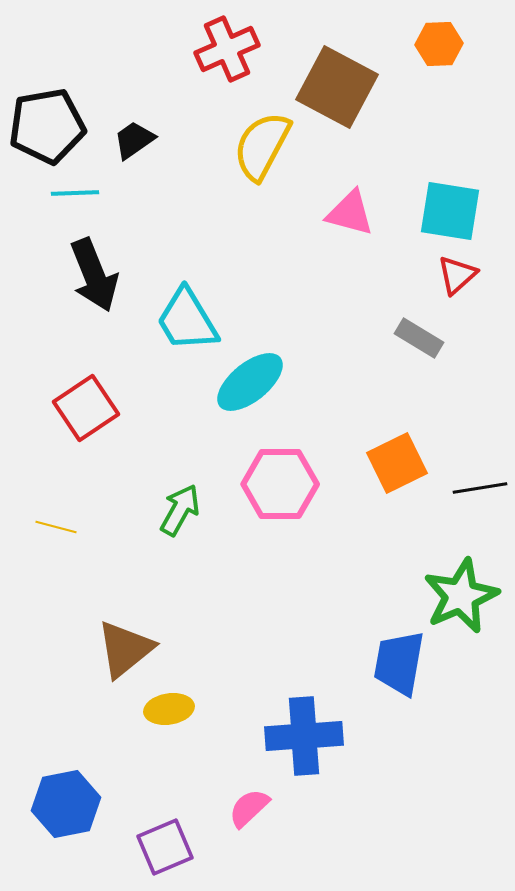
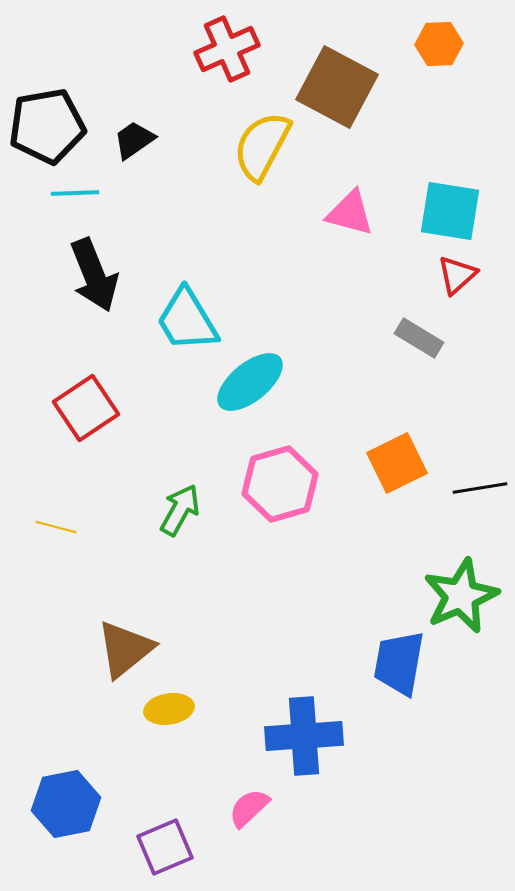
pink hexagon: rotated 16 degrees counterclockwise
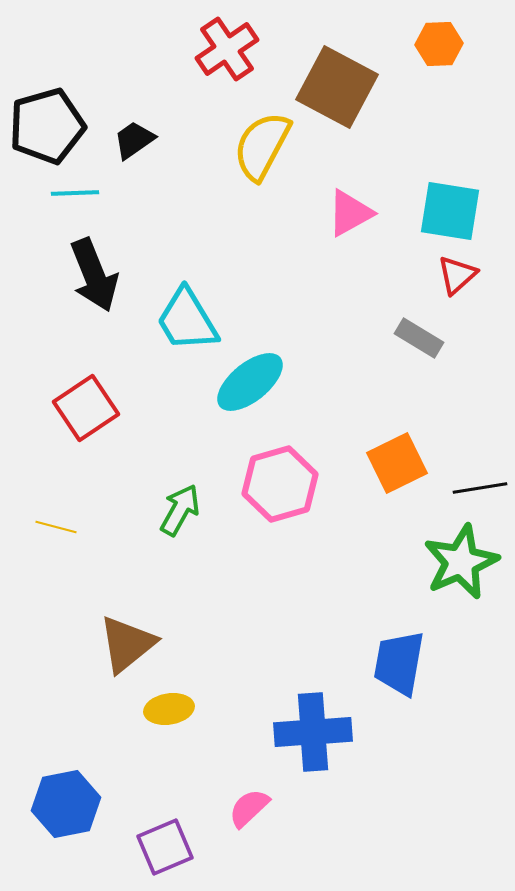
red cross: rotated 10 degrees counterclockwise
black pentagon: rotated 6 degrees counterclockwise
pink triangle: rotated 44 degrees counterclockwise
green star: moved 34 px up
brown triangle: moved 2 px right, 5 px up
blue cross: moved 9 px right, 4 px up
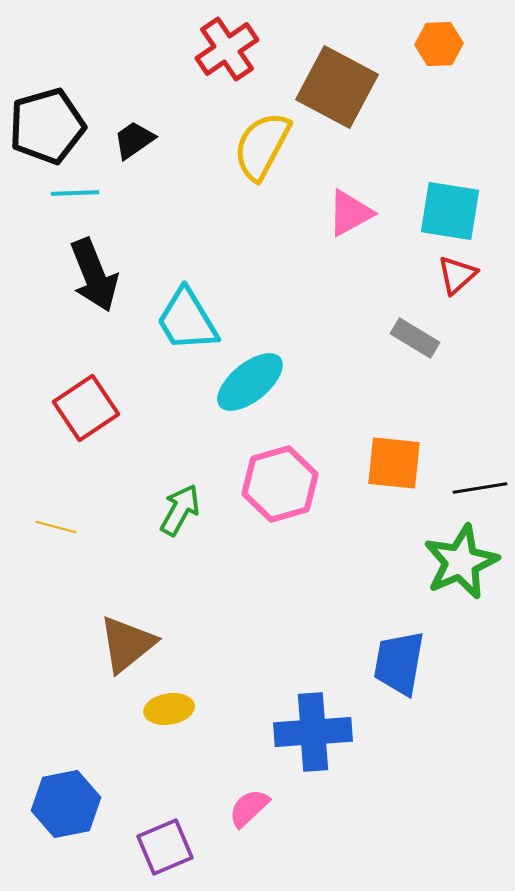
gray rectangle: moved 4 px left
orange square: moved 3 px left; rotated 32 degrees clockwise
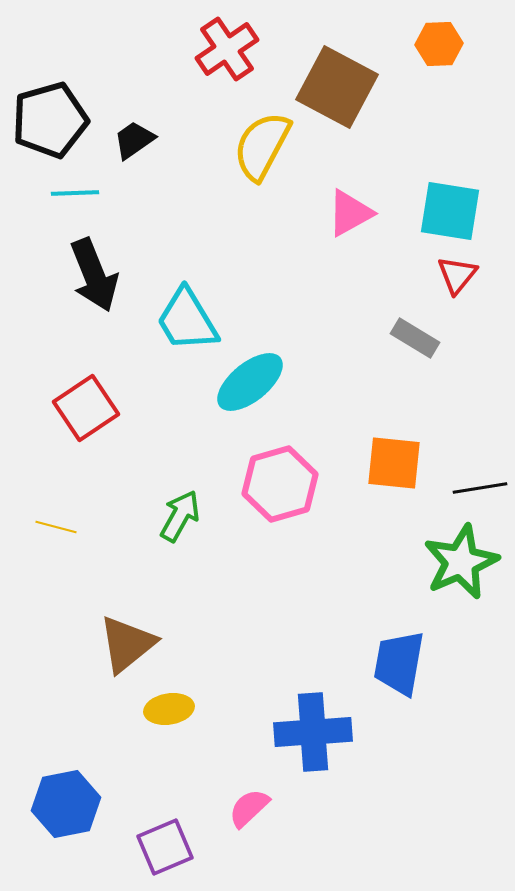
black pentagon: moved 3 px right, 6 px up
red triangle: rotated 9 degrees counterclockwise
green arrow: moved 6 px down
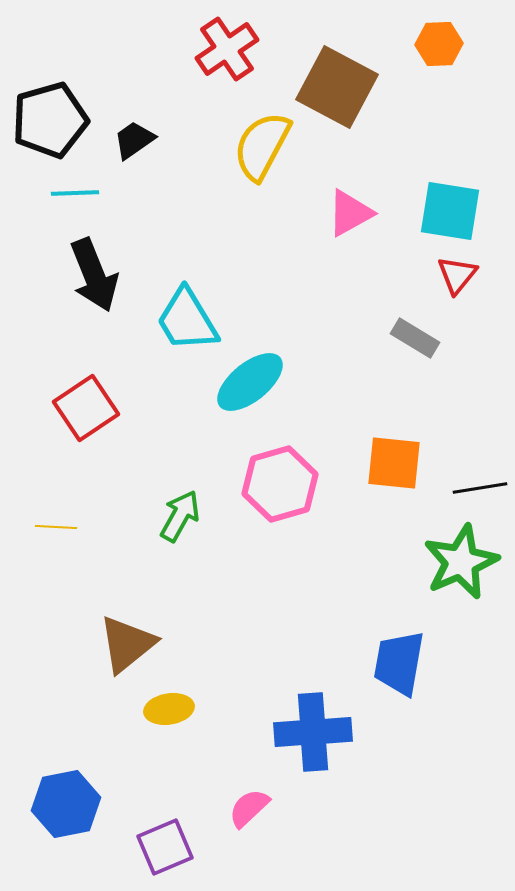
yellow line: rotated 12 degrees counterclockwise
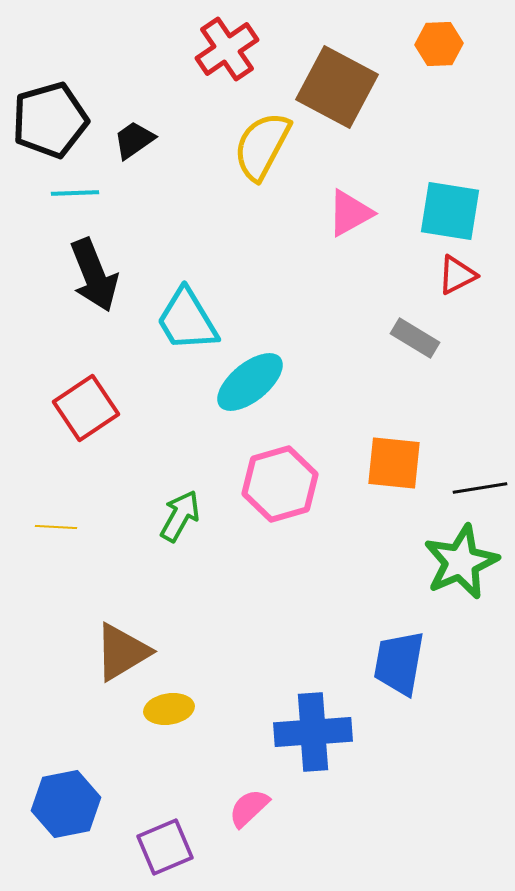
red triangle: rotated 24 degrees clockwise
brown triangle: moved 5 px left, 8 px down; rotated 8 degrees clockwise
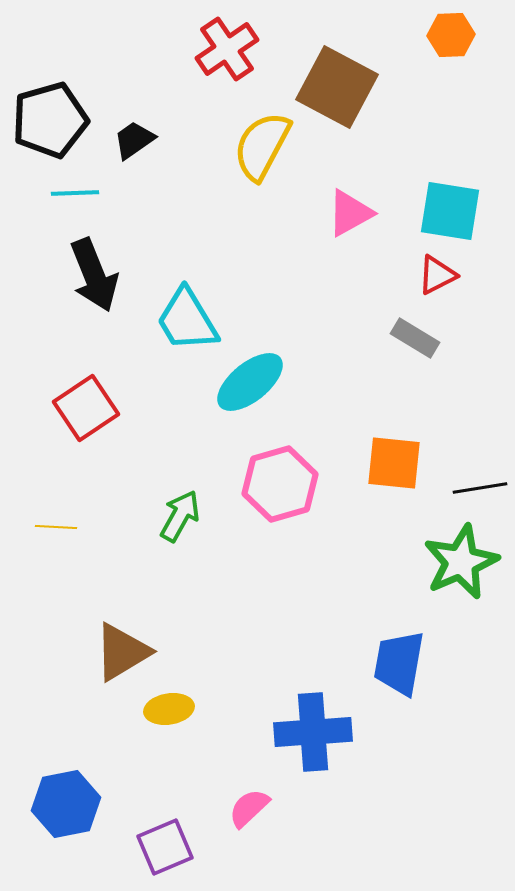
orange hexagon: moved 12 px right, 9 px up
red triangle: moved 20 px left
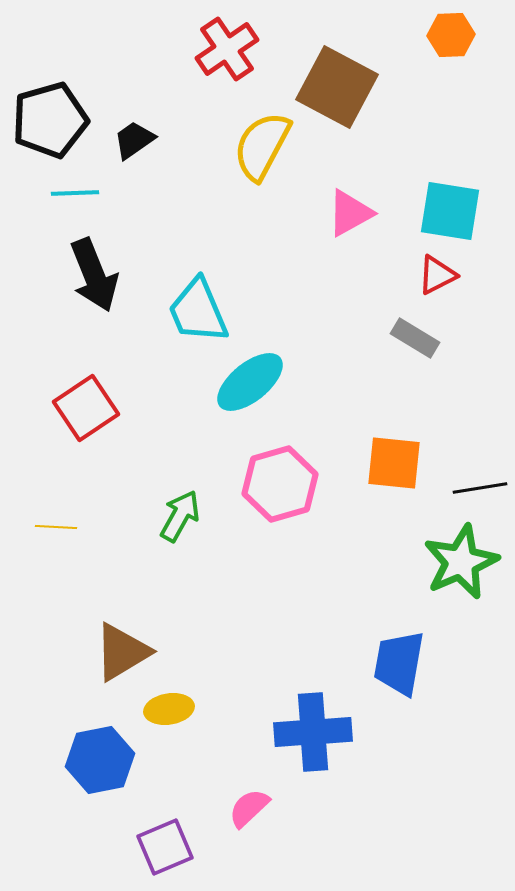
cyan trapezoid: moved 11 px right, 9 px up; rotated 8 degrees clockwise
blue hexagon: moved 34 px right, 44 px up
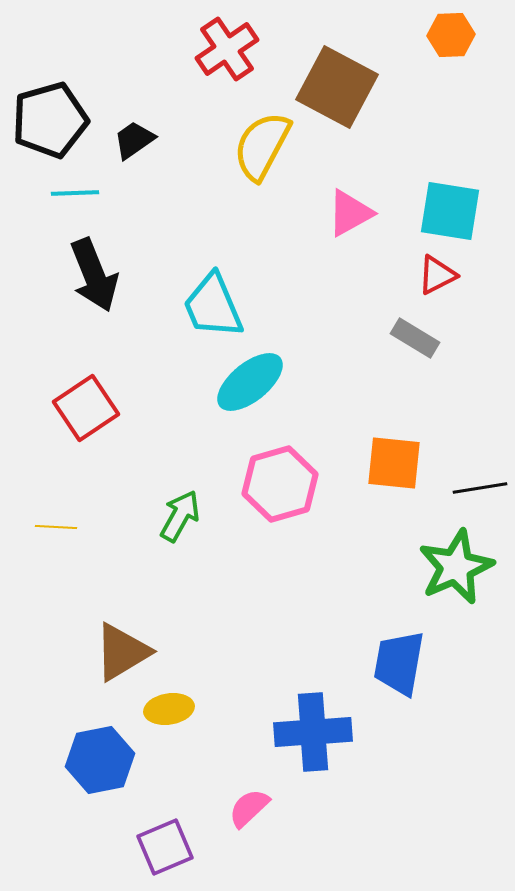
cyan trapezoid: moved 15 px right, 5 px up
green star: moved 5 px left, 5 px down
